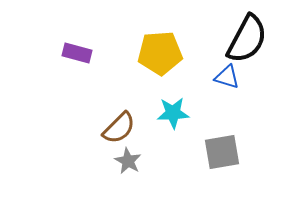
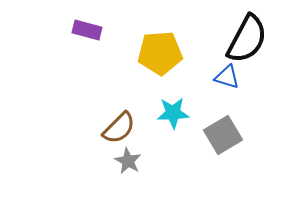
purple rectangle: moved 10 px right, 23 px up
gray square: moved 1 px right, 17 px up; rotated 21 degrees counterclockwise
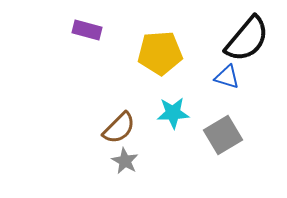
black semicircle: rotated 12 degrees clockwise
gray star: moved 3 px left
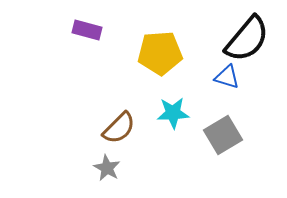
gray star: moved 18 px left, 7 px down
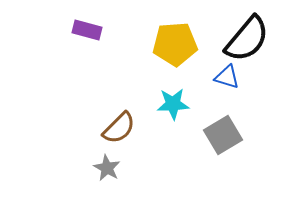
yellow pentagon: moved 15 px right, 9 px up
cyan star: moved 9 px up
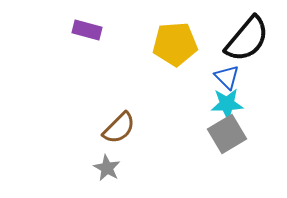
blue triangle: rotated 28 degrees clockwise
cyan star: moved 54 px right
gray square: moved 4 px right, 1 px up
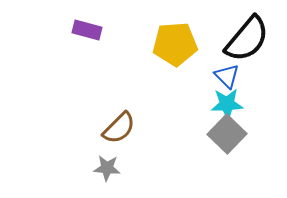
blue triangle: moved 1 px up
gray square: rotated 15 degrees counterclockwise
gray star: rotated 24 degrees counterclockwise
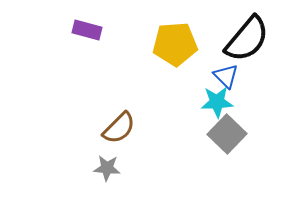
blue triangle: moved 1 px left
cyan star: moved 10 px left, 2 px up
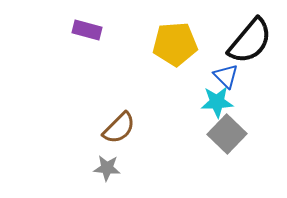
black semicircle: moved 3 px right, 2 px down
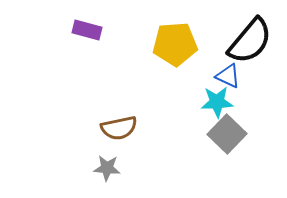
blue triangle: moved 2 px right; rotated 20 degrees counterclockwise
brown semicircle: rotated 33 degrees clockwise
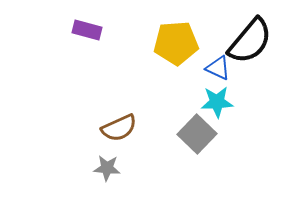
yellow pentagon: moved 1 px right, 1 px up
blue triangle: moved 10 px left, 8 px up
brown semicircle: rotated 12 degrees counterclockwise
gray square: moved 30 px left
